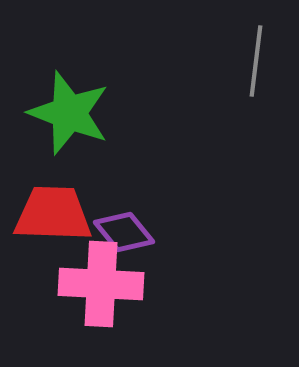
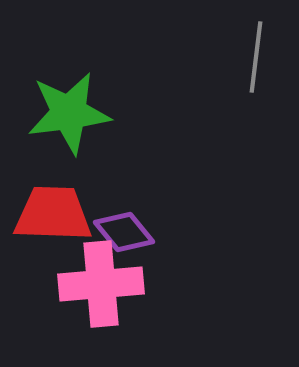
gray line: moved 4 px up
green star: rotated 28 degrees counterclockwise
pink cross: rotated 8 degrees counterclockwise
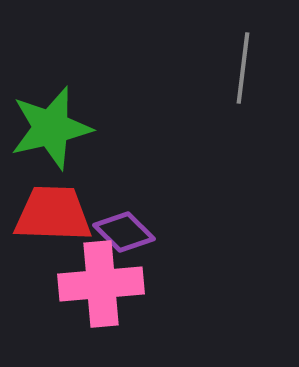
gray line: moved 13 px left, 11 px down
green star: moved 18 px left, 15 px down; rotated 6 degrees counterclockwise
purple diamond: rotated 6 degrees counterclockwise
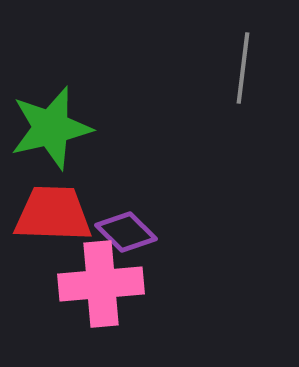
purple diamond: moved 2 px right
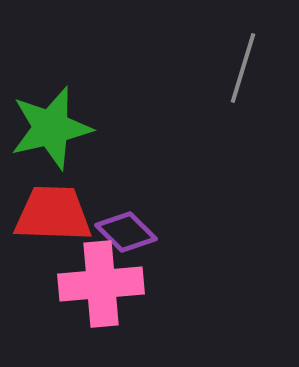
gray line: rotated 10 degrees clockwise
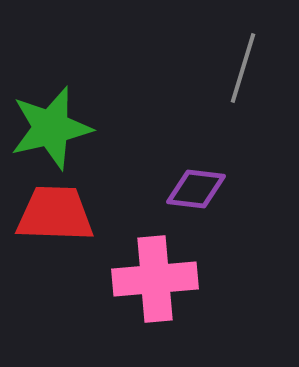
red trapezoid: moved 2 px right
purple diamond: moved 70 px right, 43 px up; rotated 38 degrees counterclockwise
pink cross: moved 54 px right, 5 px up
